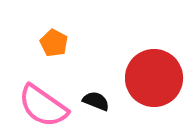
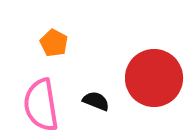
pink semicircle: moved 2 px left, 1 px up; rotated 46 degrees clockwise
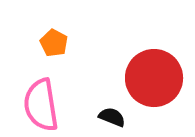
black semicircle: moved 16 px right, 16 px down
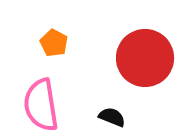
red circle: moved 9 px left, 20 px up
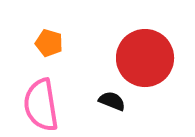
orange pentagon: moved 5 px left; rotated 12 degrees counterclockwise
black semicircle: moved 16 px up
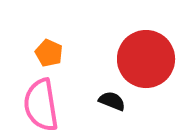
orange pentagon: moved 10 px down; rotated 8 degrees clockwise
red circle: moved 1 px right, 1 px down
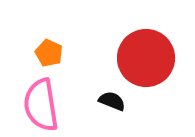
red circle: moved 1 px up
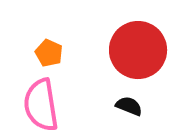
red circle: moved 8 px left, 8 px up
black semicircle: moved 17 px right, 5 px down
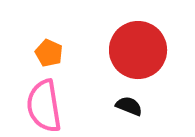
pink semicircle: moved 3 px right, 1 px down
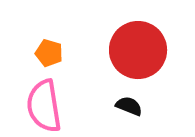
orange pentagon: rotated 8 degrees counterclockwise
